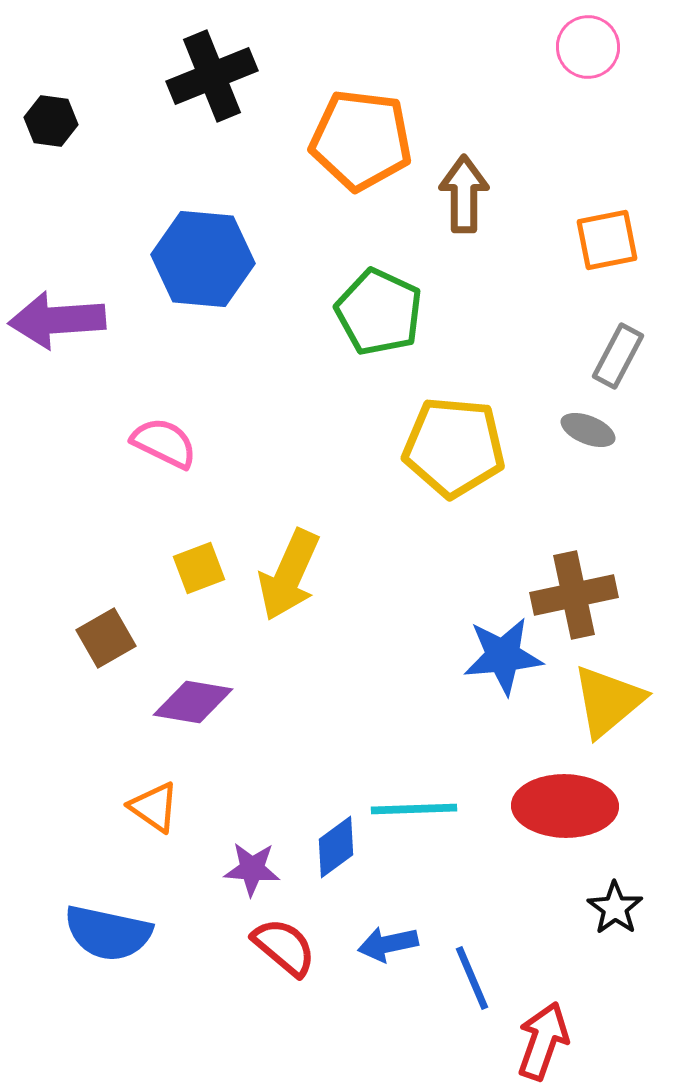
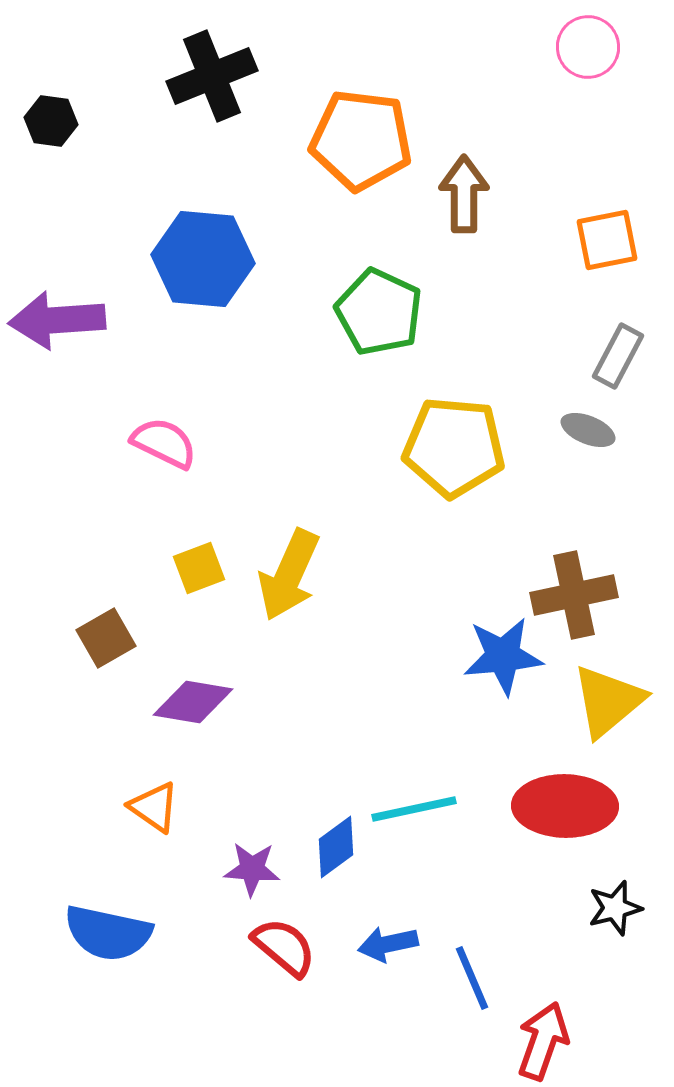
cyan line: rotated 10 degrees counterclockwise
black star: rotated 22 degrees clockwise
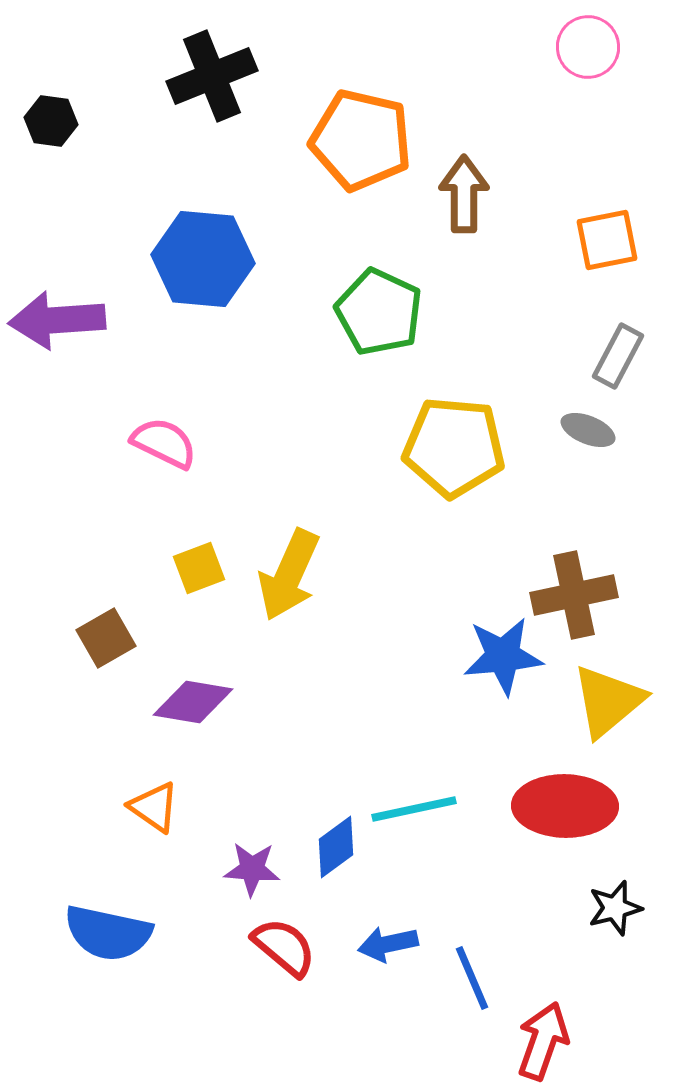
orange pentagon: rotated 6 degrees clockwise
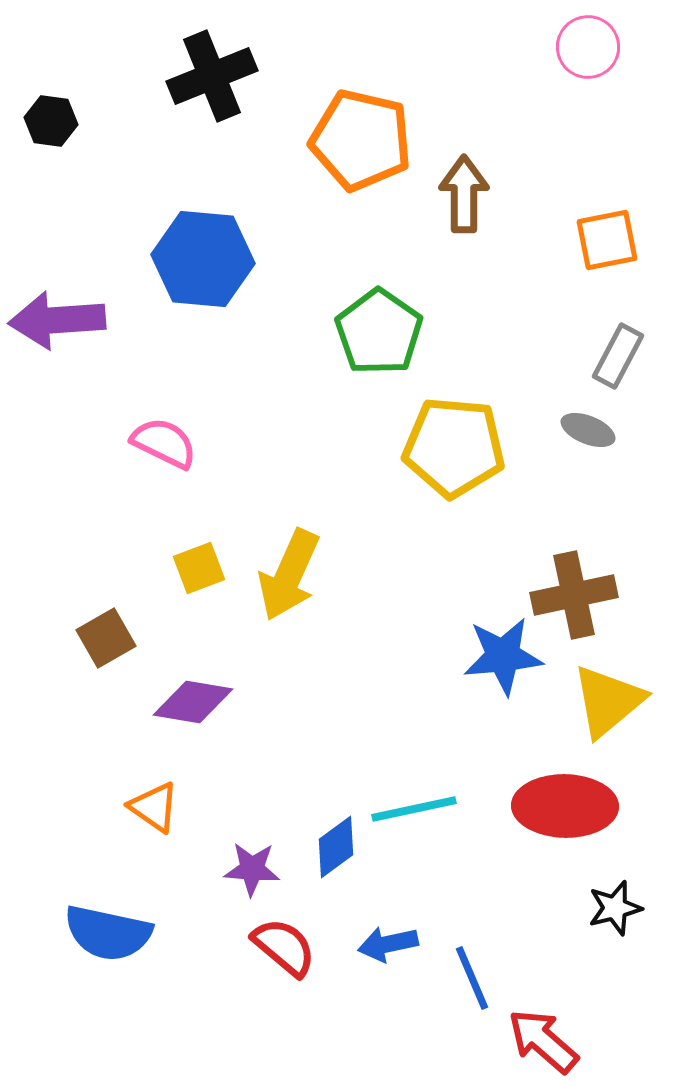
green pentagon: moved 20 px down; rotated 10 degrees clockwise
red arrow: rotated 68 degrees counterclockwise
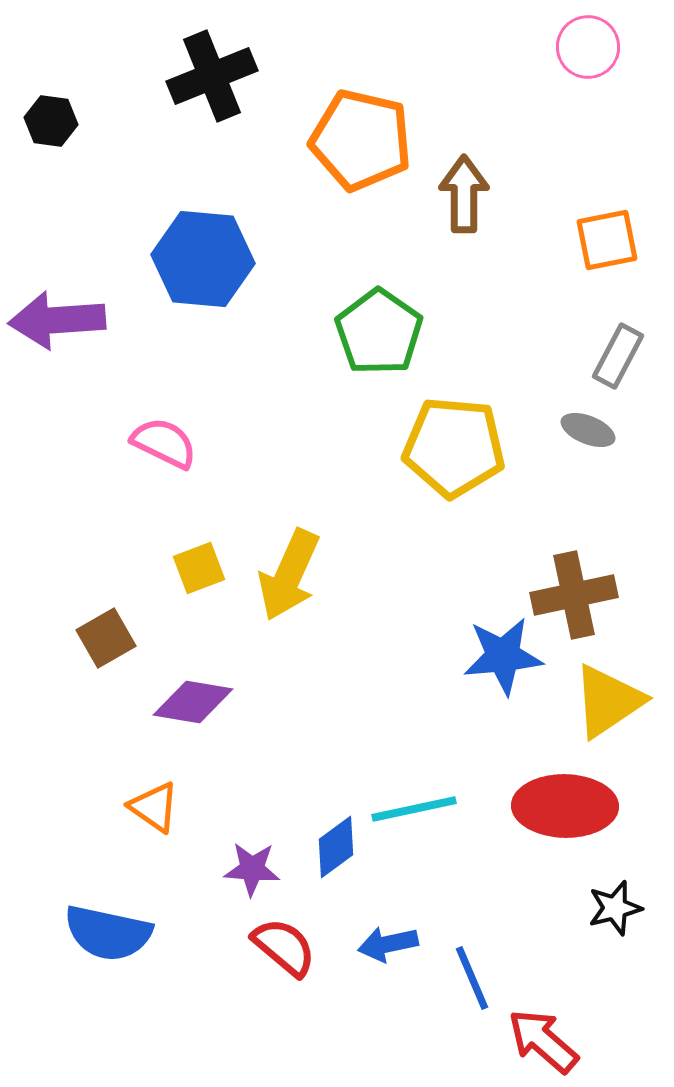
yellow triangle: rotated 6 degrees clockwise
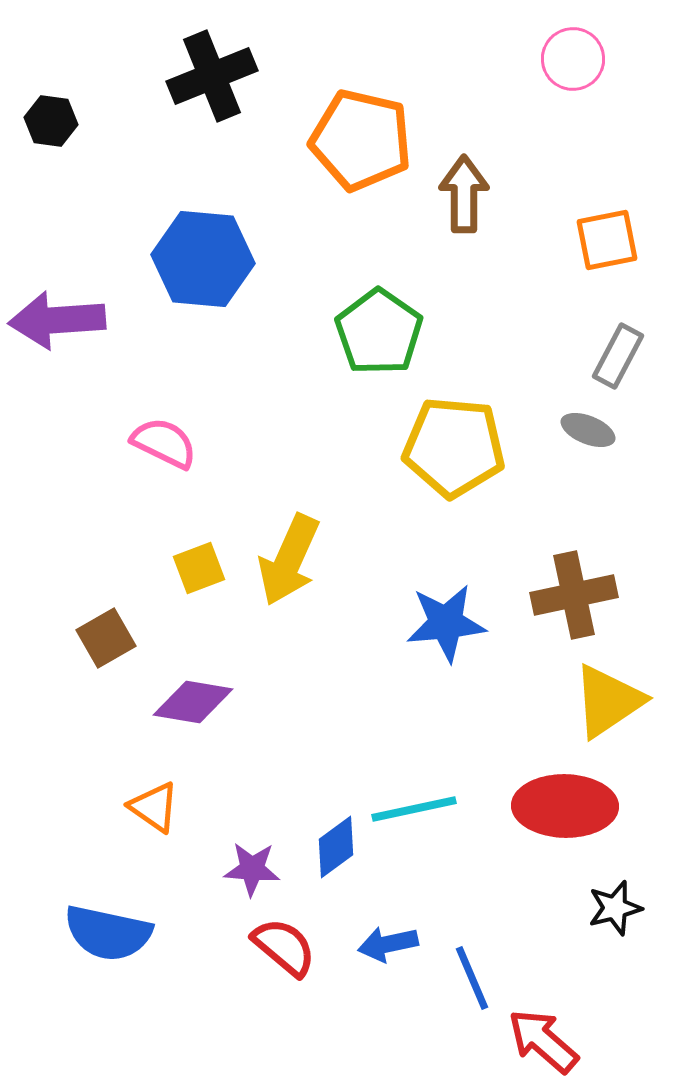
pink circle: moved 15 px left, 12 px down
yellow arrow: moved 15 px up
blue star: moved 57 px left, 33 px up
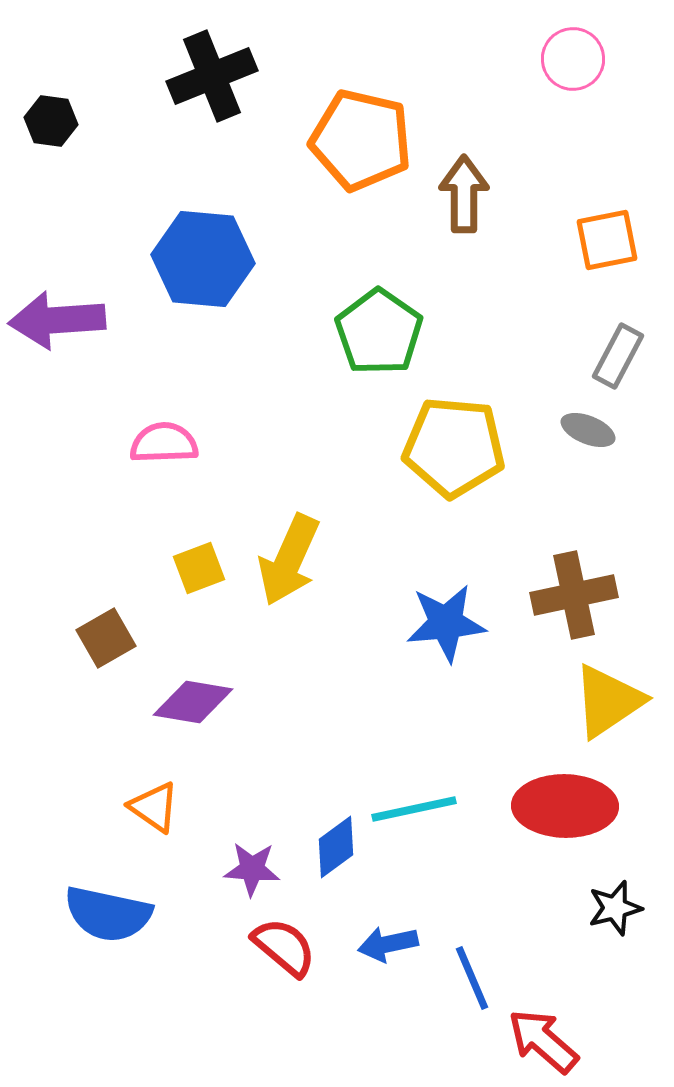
pink semicircle: rotated 28 degrees counterclockwise
blue semicircle: moved 19 px up
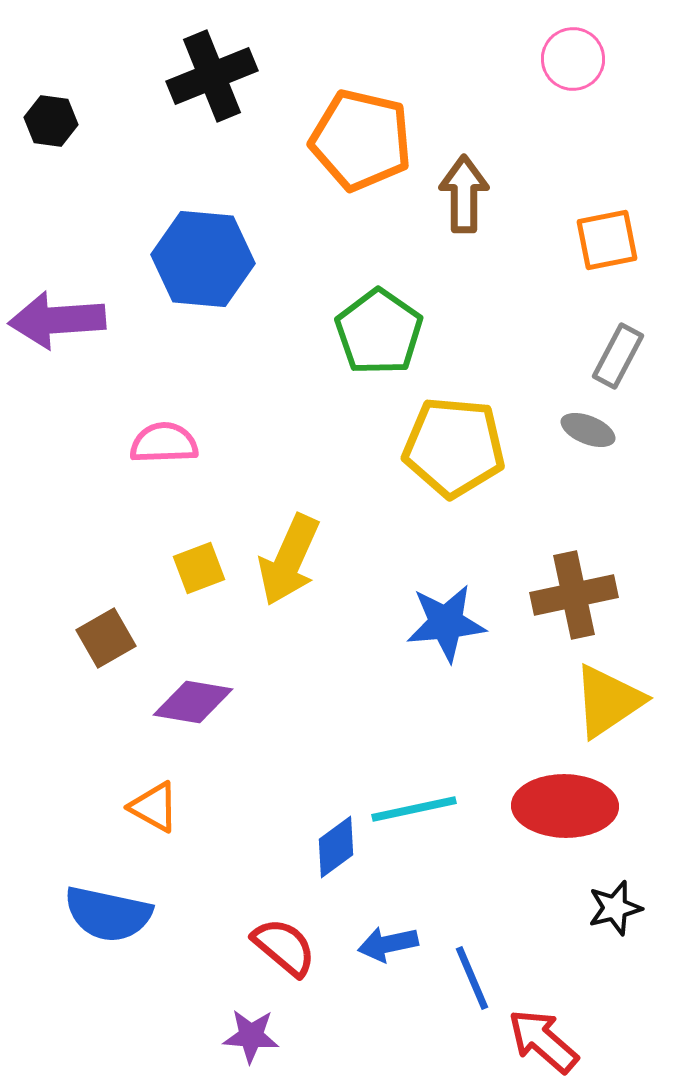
orange triangle: rotated 6 degrees counterclockwise
purple star: moved 1 px left, 167 px down
